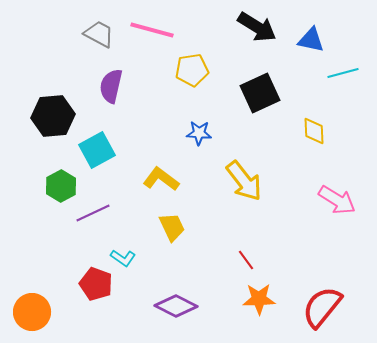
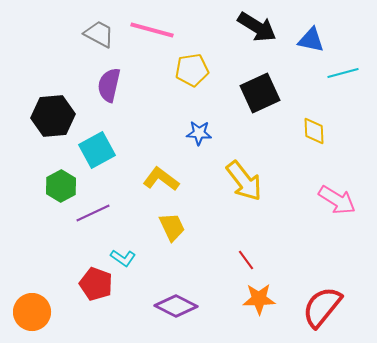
purple semicircle: moved 2 px left, 1 px up
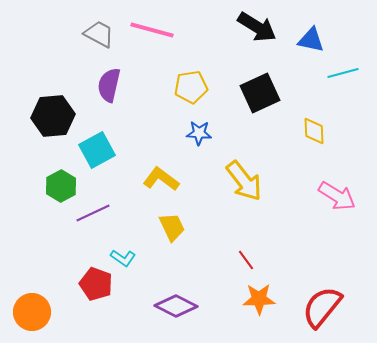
yellow pentagon: moved 1 px left, 17 px down
pink arrow: moved 4 px up
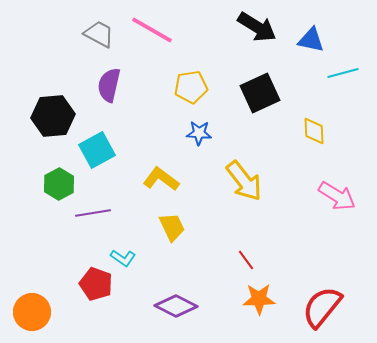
pink line: rotated 15 degrees clockwise
green hexagon: moved 2 px left, 2 px up
purple line: rotated 16 degrees clockwise
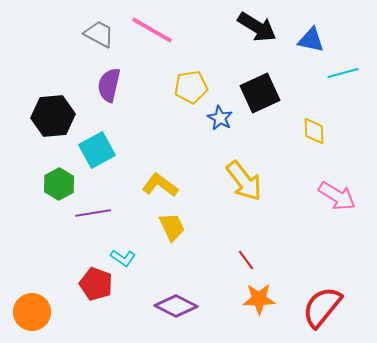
blue star: moved 21 px right, 15 px up; rotated 25 degrees clockwise
yellow L-shape: moved 1 px left, 6 px down
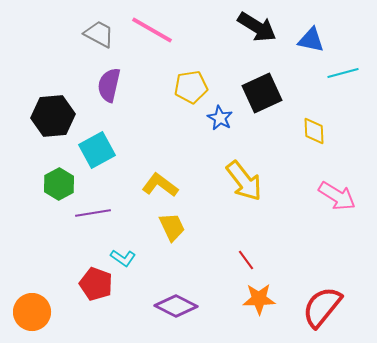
black square: moved 2 px right
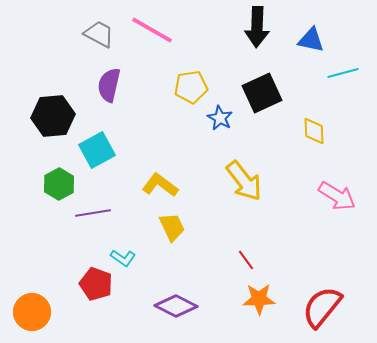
black arrow: rotated 60 degrees clockwise
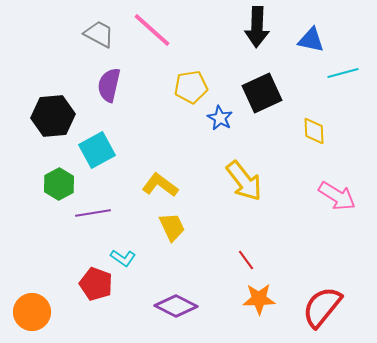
pink line: rotated 12 degrees clockwise
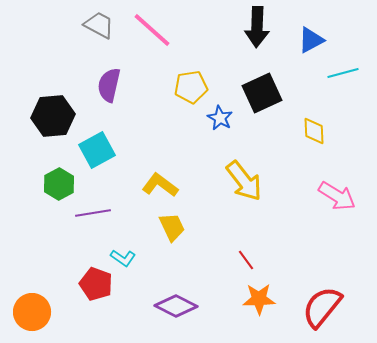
gray trapezoid: moved 9 px up
blue triangle: rotated 40 degrees counterclockwise
